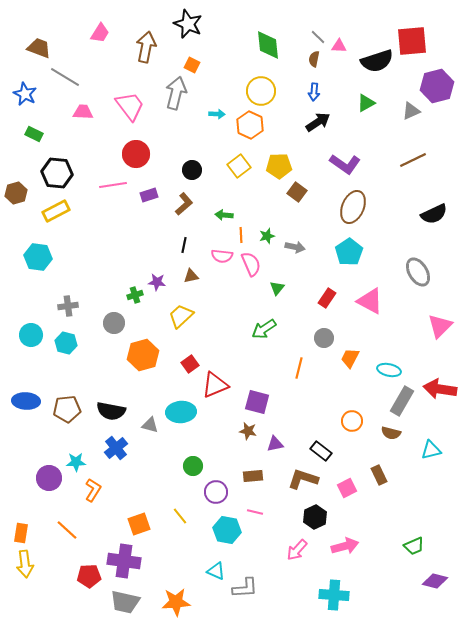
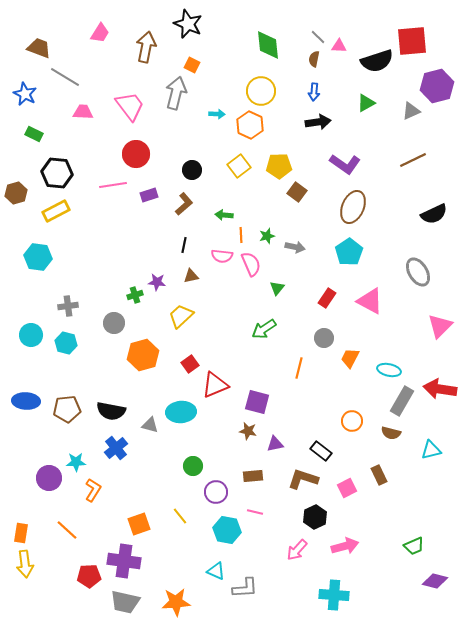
black arrow at (318, 122): rotated 25 degrees clockwise
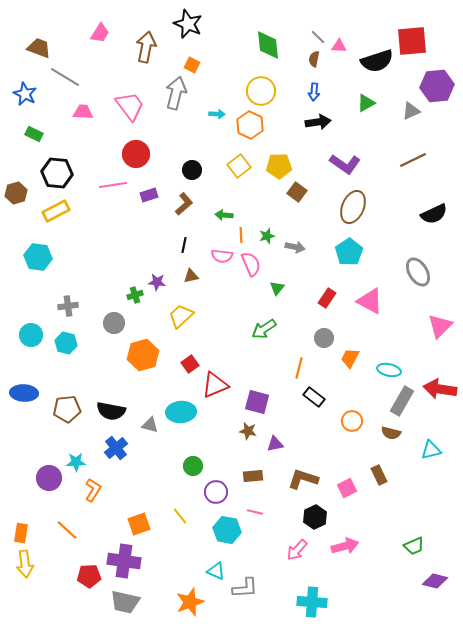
purple hexagon at (437, 86): rotated 8 degrees clockwise
blue ellipse at (26, 401): moved 2 px left, 8 px up
black rectangle at (321, 451): moved 7 px left, 54 px up
cyan cross at (334, 595): moved 22 px left, 7 px down
orange star at (176, 602): moved 14 px right; rotated 16 degrees counterclockwise
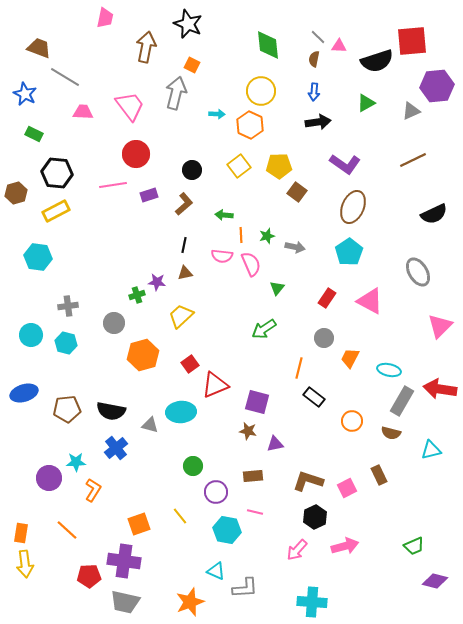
pink trapezoid at (100, 33): moved 5 px right, 15 px up; rotated 20 degrees counterclockwise
brown triangle at (191, 276): moved 6 px left, 3 px up
green cross at (135, 295): moved 2 px right
blue ellipse at (24, 393): rotated 20 degrees counterclockwise
brown L-shape at (303, 479): moved 5 px right, 2 px down
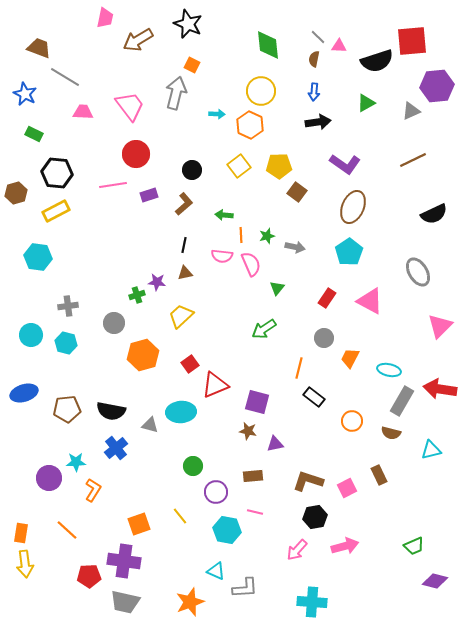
brown arrow at (146, 47): moved 8 px left, 7 px up; rotated 132 degrees counterclockwise
black hexagon at (315, 517): rotated 15 degrees clockwise
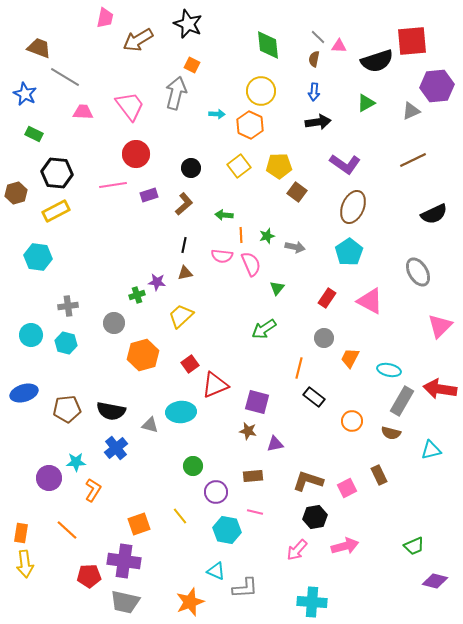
black circle at (192, 170): moved 1 px left, 2 px up
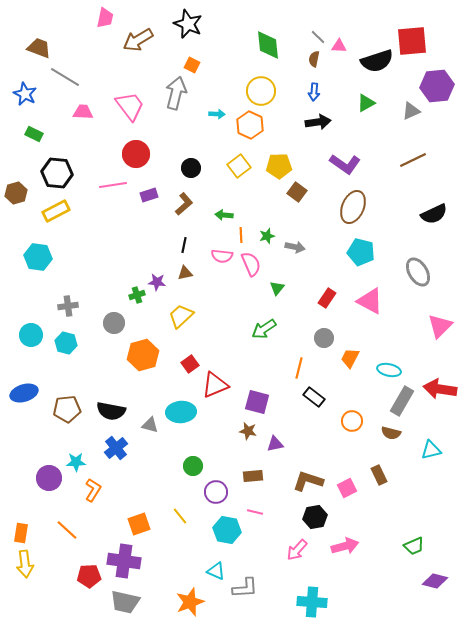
cyan pentagon at (349, 252): moved 12 px right; rotated 24 degrees counterclockwise
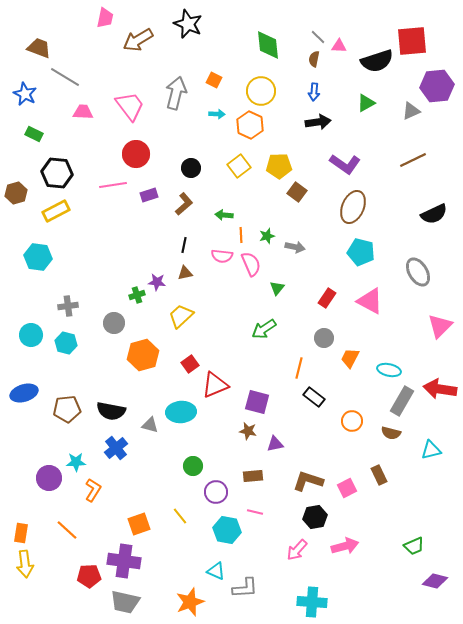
orange square at (192, 65): moved 22 px right, 15 px down
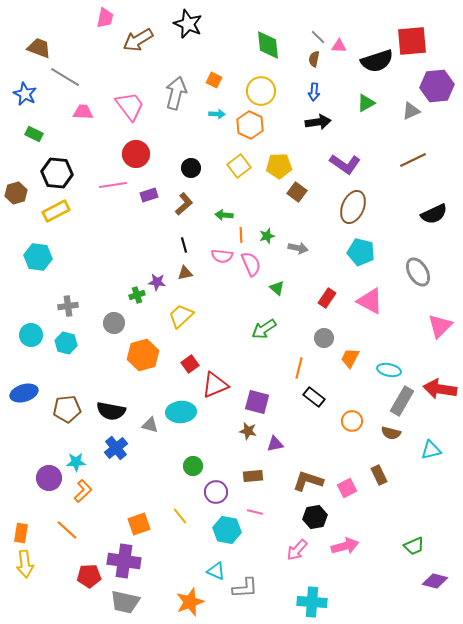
black line at (184, 245): rotated 28 degrees counterclockwise
gray arrow at (295, 247): moved 3 px right, 1 px down
green triangle at (277, 288): rotated 28 degrees counterclockwise
orange L-shape at (93, 490): moved 10 px left, 1 px down; rotated 15 degrees clockwise
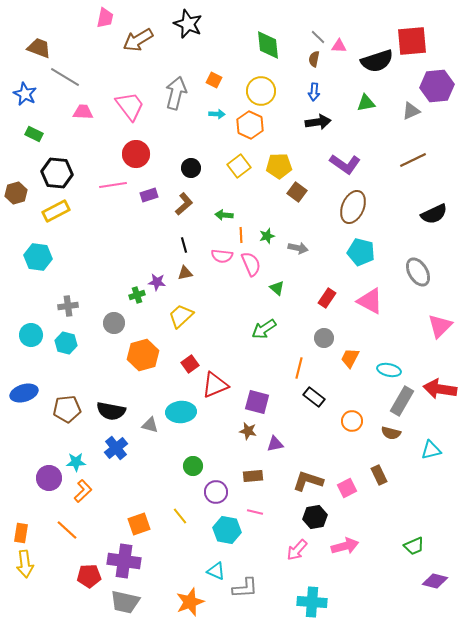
green triangle at (366, 103): rotated 18 degrees clockwise
